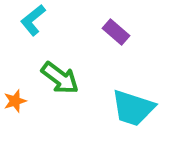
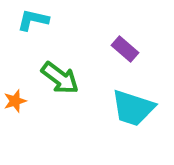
cyan L-shape: rotated 52 degrees clockwise
purple rectangle: moved 9 px right, 17 px down
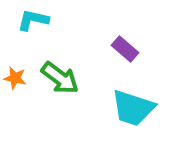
orange star: moved 23 px up; rotated 30 degrees clockwise
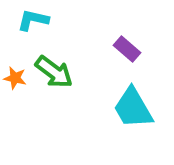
purple rectangle: moved 2 px right
green arrow: moved 6 px left, 6 px up
cyan trapezoid: rotated 42 degrees clockwise
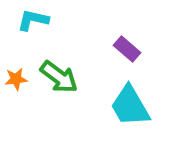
green arrow: moved 5 px right, 5 px down
orange star: moved 1 px right, 1 px down; rotated 20 degrees counterclockwise
cyan trapezoid: moved 3 px left, 2 px up
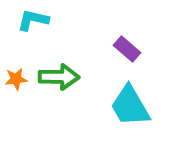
green arrow: rotated 36 degrees counterclockwise
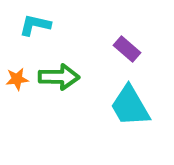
cyan L-shape: moved 2 px right, 5 px down
orange star: moved 1 px right
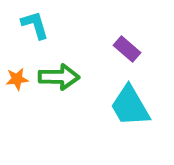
cyan L-shape: rotated 60 degrees clockwise
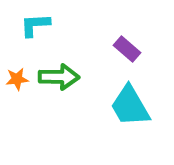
cyan L-shape: rotated 76 degrees counterclockwise
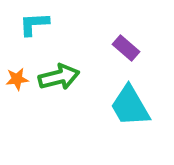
cyan L-shape: moved 1 px left, 1 px up
purple rectangle: moved 1 px left, 1 px up
green arrow: rotated 15 degrees counterclockwise
